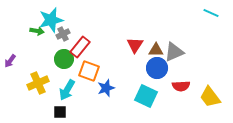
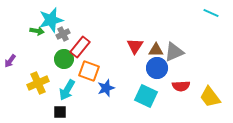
red triangle: moved 1 px down
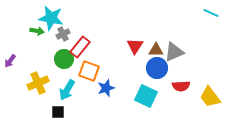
cyan star: moved 2 px up; rotated 25 degrees clockwise
black square: moved 2 px left
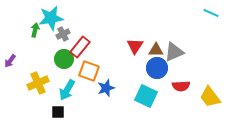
cyan star: rotated 20 degrees counterclockwise
green arrow: moved 2 px left, 1 px up; rotated 88 degrees counterclockwise
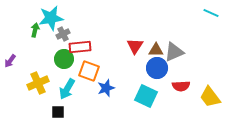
red rectangle: rotated 45 degrees clockwise
cyan arrow: moved 1 px up
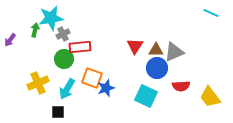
purple arrow: moved 21 px up
orange square: moved 3 px right, 7 px down
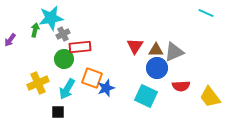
cyan line: moved 5 px left
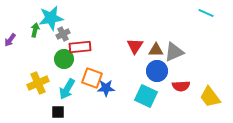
blue circle: moved 3 px down
blue star: rotated 18 degrees clockwise
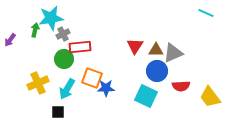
gray triangle: moved 1 px left, 1 px down
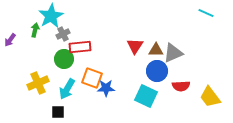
cyan star: moved 2 px up; rotated 20 degrees counterclockwise
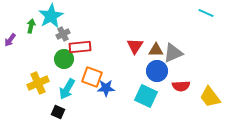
green arrow: moved 4 px left, 4 px up
orange square: moved 1 px up
black square: rotated 24 degrees clockwise
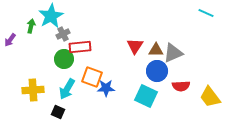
yellow cross: moved 5 px left, 7 px down; rotated 20 degrees clockwise
